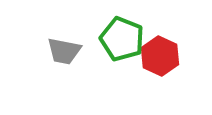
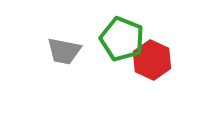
red hexagon: moved 8 px left, 4 px down
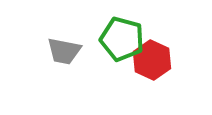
green pentagon: rotated 6 degrees counterclockwise
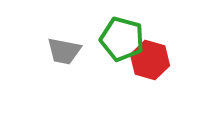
red hexagon: moved 2 px left; rotated 9 degrees counterclockwise
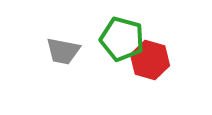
gray trapezoid: moved 1 px left
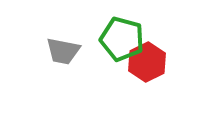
red hexagon: moved 3 px left, 2 px down; rotated 18 degrees clockwise
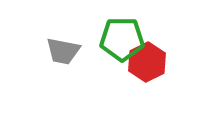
green pentagon: rotated 15 degrees counterclockwise
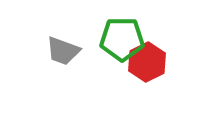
gray trapezoid: rotated 9 degrees clockwise
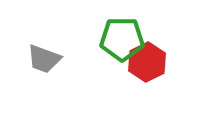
gray trapezoid: moved 19 px left, 8 px down
